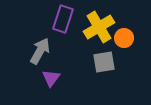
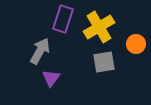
orange circle: moved 12 px right, 6 px down
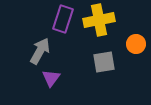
yellow cross: moved 7 px up; rotated 20 degrees clockwise
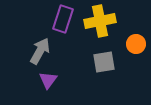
yellow cross: moved 1 px right, 1 px down
purple triangle: moved 3 px left, 2 px down
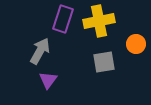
yellow cross: moved 1 px left
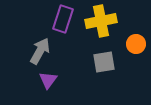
yellow cross: moved 2 px right
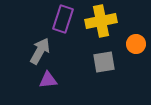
purple triangle: rotated 48 degrees clockwise
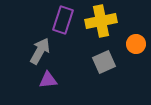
purple rectangle: moved 1 px down
gray square: rotated 15 degrees counterclockwise
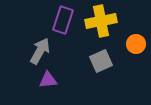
gray square: moved 3 px left, 1 px up
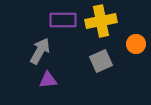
purple rectangle: rotated 72 degrees clockwise
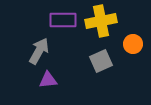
orange circle: moved 3 px left
gray arrow: moved 1 px left
